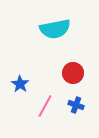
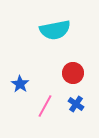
cyan semicircle: moved 1 px down
blue cross: moved 1 px up; rotated 14 degrees clockwise
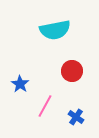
red circle: moved 1 px left, 2 px up
blue cross: moved 13 px down
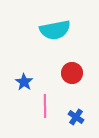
red circle: moved 2 px down
blue star: moved 4 px right, 2 px up
pink line: rotated 30 degrees counterclockwise
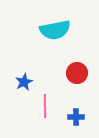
red circle: moved 5 px right
blue star: rotated 12 degrees clockwise
blue cross: rotated 35 degrees counterclockwise
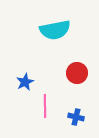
blue star: moved 1 px right
blue cross: rotated 14 degrees clockwise
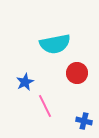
cyan semicircle: moved 14 px down
pink line: rotated 25 degrees counterclockwise
blue cross: moved 8 px right, 4 px down
